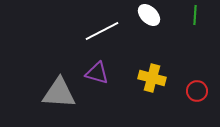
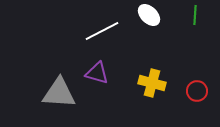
yellow cross: moved 5 px down
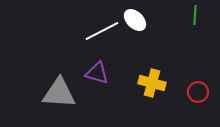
white ellipse: moved 14 px left, 5 px down
red circle: moved 1 px right, 1 px down
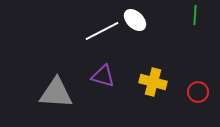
purple triangle: moved 6 px right, 3 px down
yellow cross: moved 1 px right, 1 px up
gray triangle: moved 3 px left
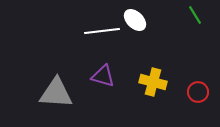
green line: rotated 36 degrees counterclockwise
white line: rotated 20 degrees clockwise
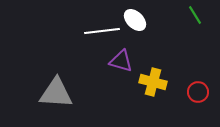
purple triangle: moved 18 px right, 15 px up
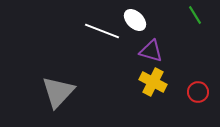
white line: rotated 28 degrees clockwise
purple triangle: moved 30 px right, 10 px up
yellow cross: rotated 12 degrees clockwise
gray triangle: moved 2 px right, 1 px up; rotated 51 degrees counterclockwise
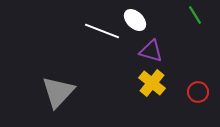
yellow cross: moved 1 px left, 1 px down; rotated 12 degrees clockwise
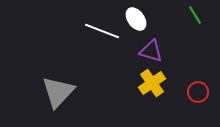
white ellipse: moved 1 px right, 1 px up; rotated 10 degrees clockwise
yellow cross: rotated 16 degrees clockwise
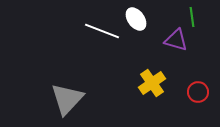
green line: moved 3 px left, 2 px down; rotated 24 degrees clockwise
purple triangle: moved 25 px right, 11 px up
gray triangle: moved 9 px right, 7 px down
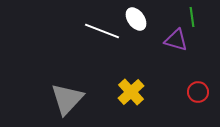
yellow cross: moved 21 px left, 9 px down; rotated 8 degrees counterclockwise
